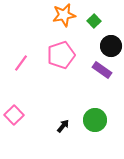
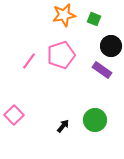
green square: moved 2 px up; rotated 24 degrees counterclockwise
pink line: moved 8 px right, 2 px up
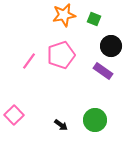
purple rectangle: moved 1 px right, 1 px down
black arrow: moved 2 px left, 1 px up; rotated 88 degrees clockwise
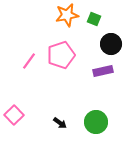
orange star: moved 3 px right
black circle: moved 2 px up
purple rectangle: rotated 48 degrees counterclockwise
green circle: moved 1 px right, 2 px down
black arrow: moved 1 px left, 2 px up
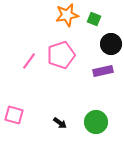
pink square: rotated 30 degrees counterclockwise
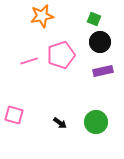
orange star: moved 25 px left, 1 px down
black circle: moved 11 px left, 2 px up
pink line: rotated 36 degrees clockwise
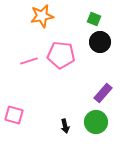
pink pentagon: rotated 24 degrees clockwise
purple rectangle: moved 22 px down; rotated 36 degrees counterclockwise
black arrow: moved 5 px right, 3 px down; rotated 40 degrees clockwise
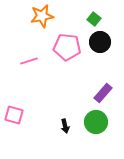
green square: rotated 16 degrees clockwise
pink pentagon: moved 6 px right, 8 px up
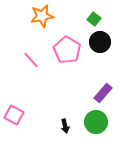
pink pentagon: moved 3 px down; rotated 24 degrees clockwise
pink line: moved 2 px right, 1 px up; rotated 66 degrees clockwise
pink square: rotated 12 degrees clockwise
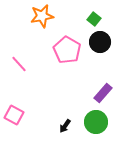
pink line: moved 12 px left, 4 px down
black arrow: rotated 48 degrees clockwise
